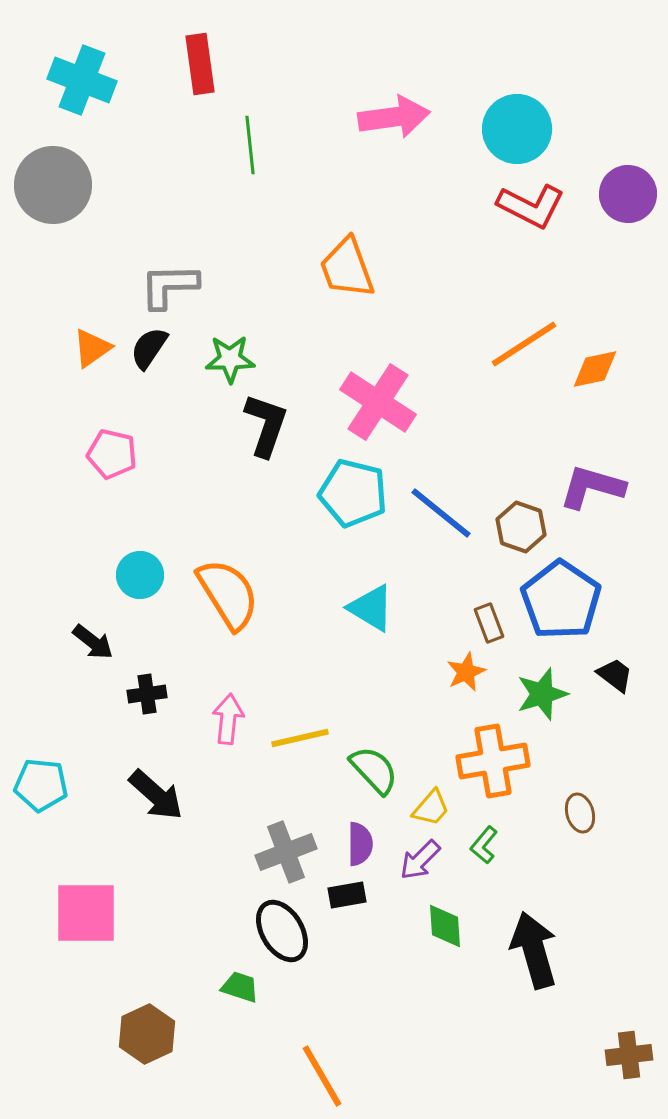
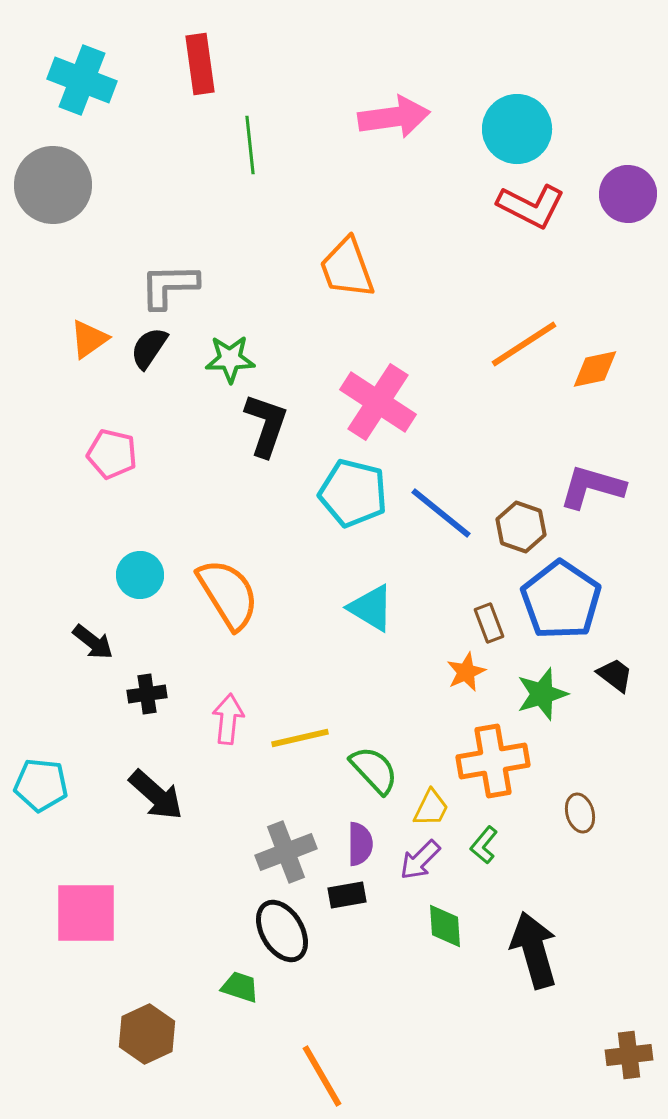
orange triangle at (92, 348): moved 3 px left, 9 px up
yellow trapezoid at (431, 808): rotated 15 degrees counterclockwise
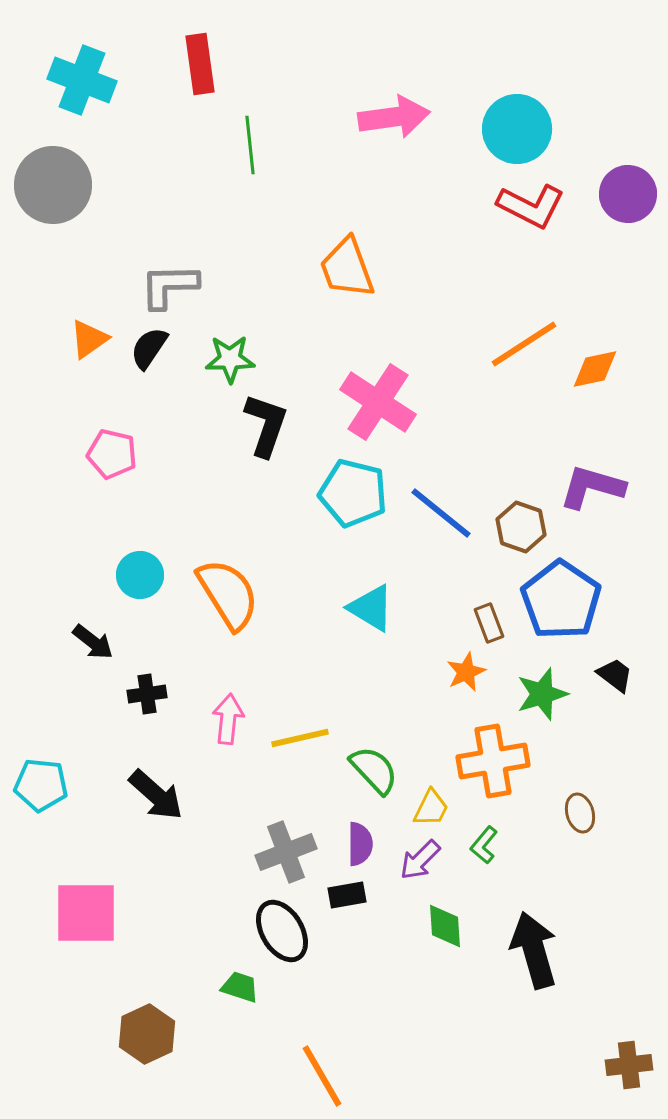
brown cross at (629, 1055): moved 10 px down
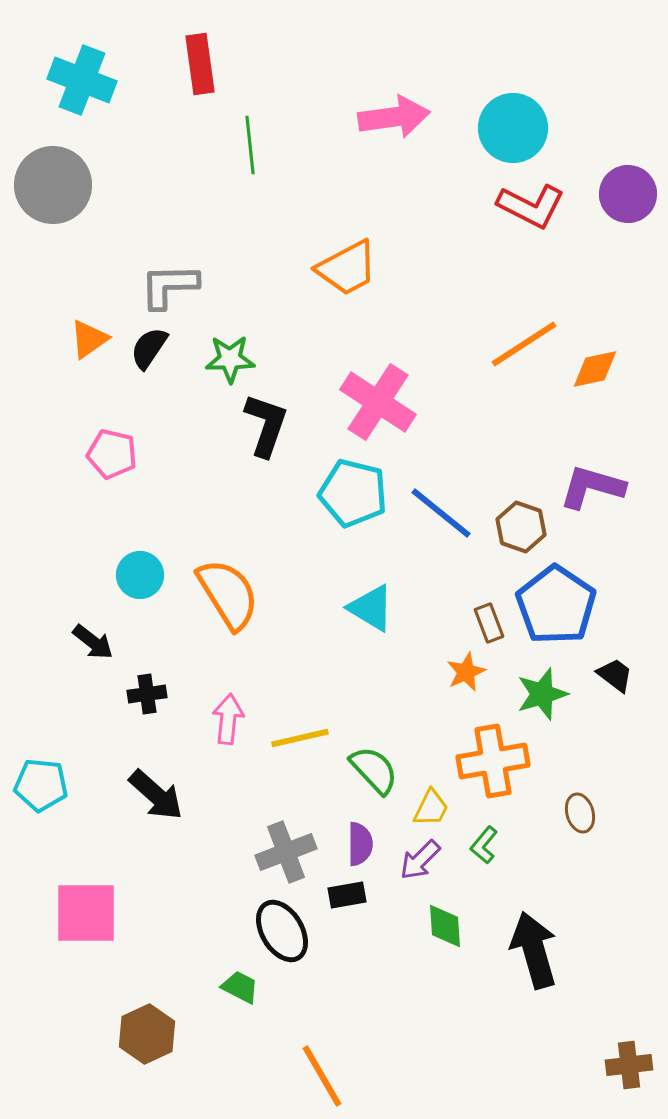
cyan circle at (517, 129): moved 4 px left, 1 px up
orange trapezoid at (347, 268): rotated 98 degrees counterclockwise
blue pentagon at (561, 600): moved 5 px left, 5 px down
green trapezoid at (240, 987): rotated 9 degrees clockwise
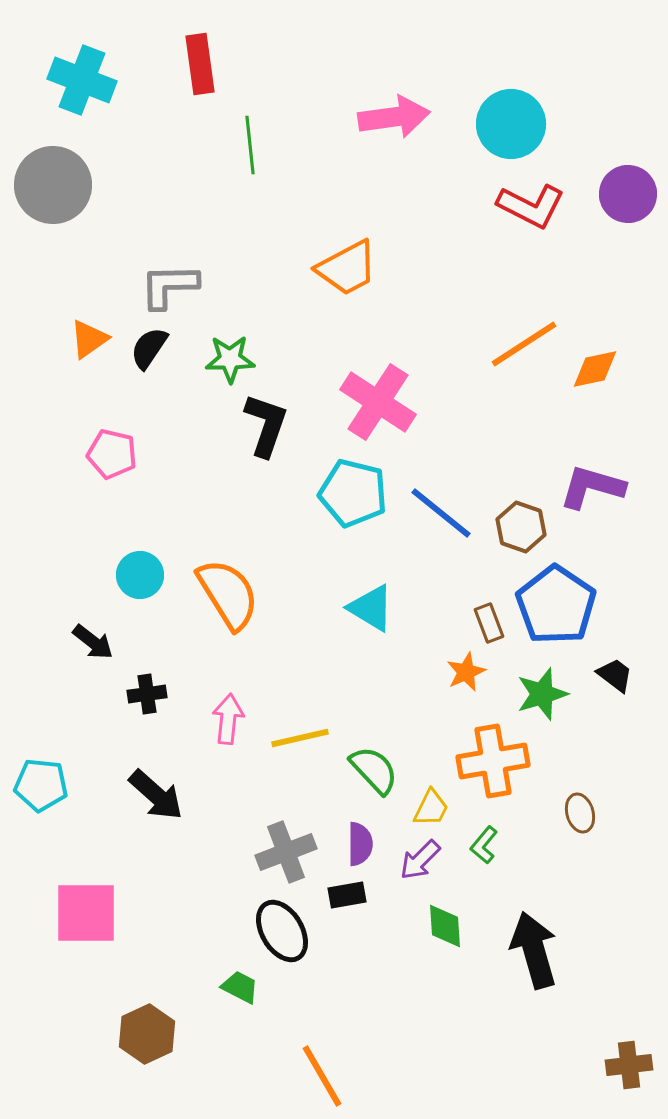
cyan circle at (513, 128): moved 2 px left, 4 px up
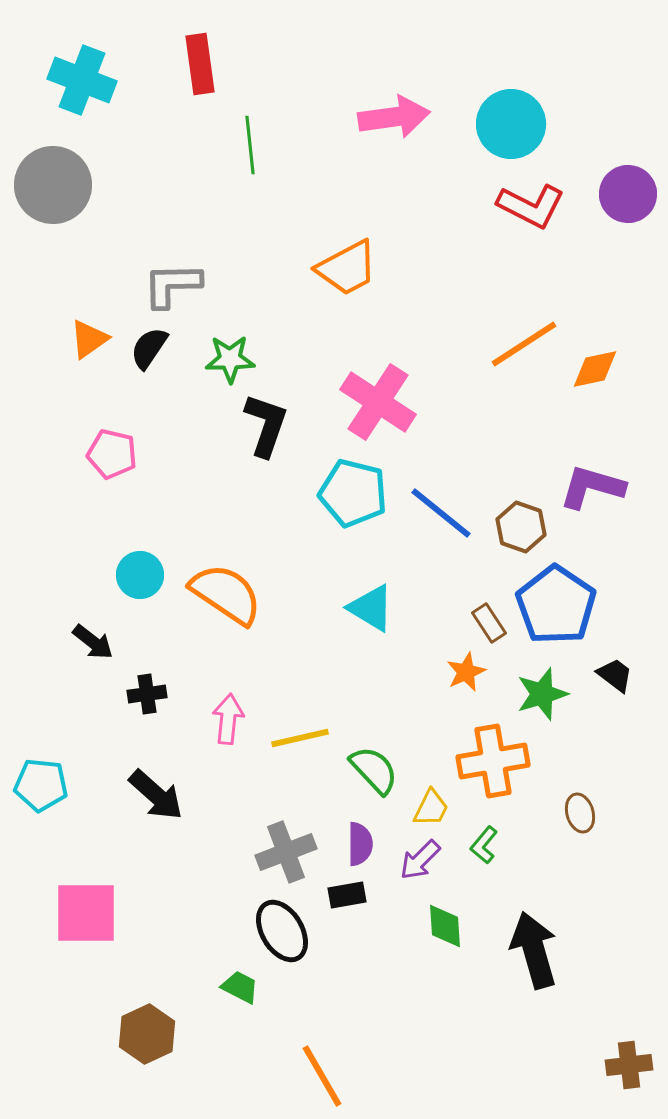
gray L-shape at (169, 286): moved 3 px right, 1 px up
orange semicircle at (228, 594): moved 2 px left; rotated 24 degrees counterclockwise
brown rectangle at (489, 623): rotated 12 degrees counterclockwise
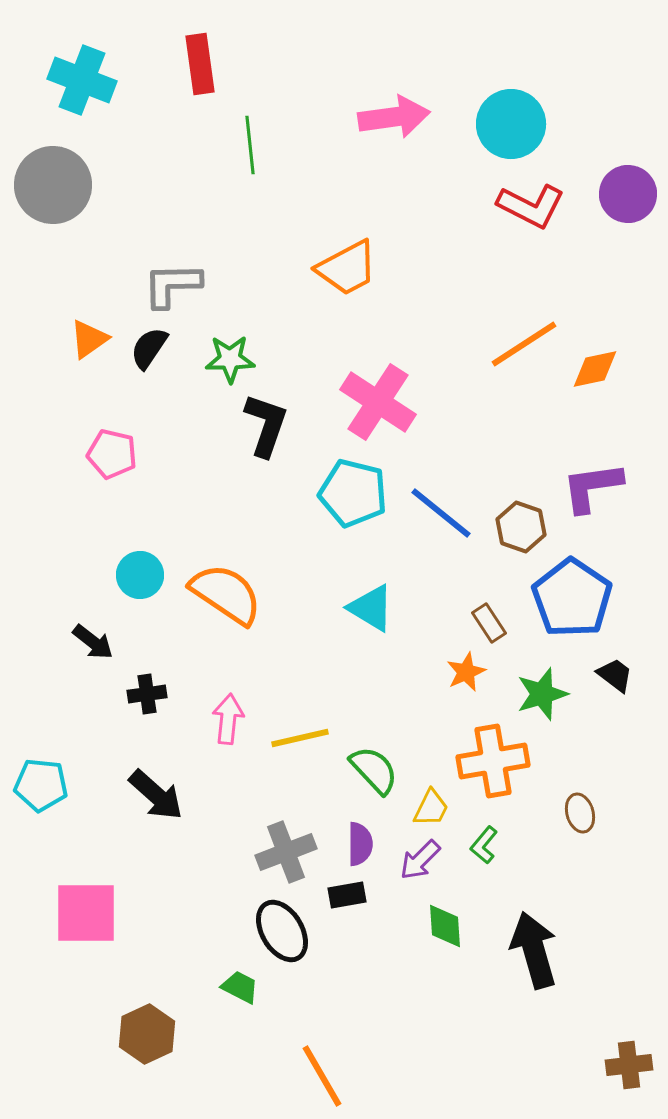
purple L-shape at (592, 487): rotated 24 degrees counterclockwise
blue pentagon at (556, 605): moved 16 px right, 7 px up
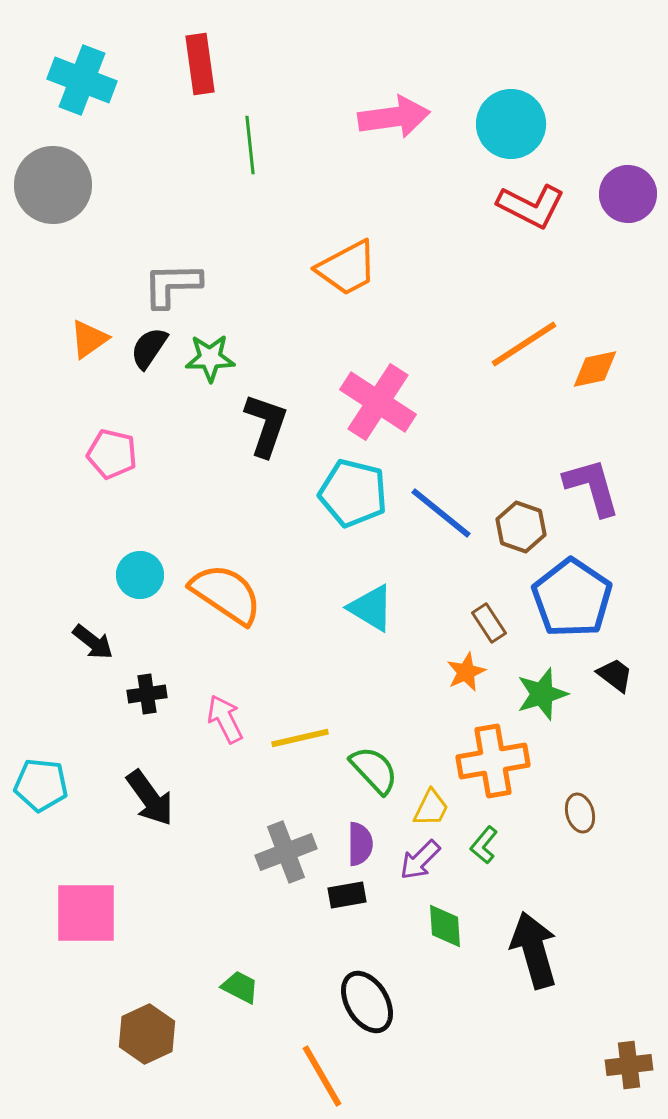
green star at (230, 359): moved 20 px left, 1 px up
purple L-shape at (592, 487): rotated 82 degrees clockwise
pink arrow at (228, 719): moved 3 px left; rotated 33 degrees counterclockwise
black arrow at (156, 795): moved 6 px left, 3 px down; rotated 12 degrees clockwise
black ellipse at (282, 931): moved 85 px right, 71 px down
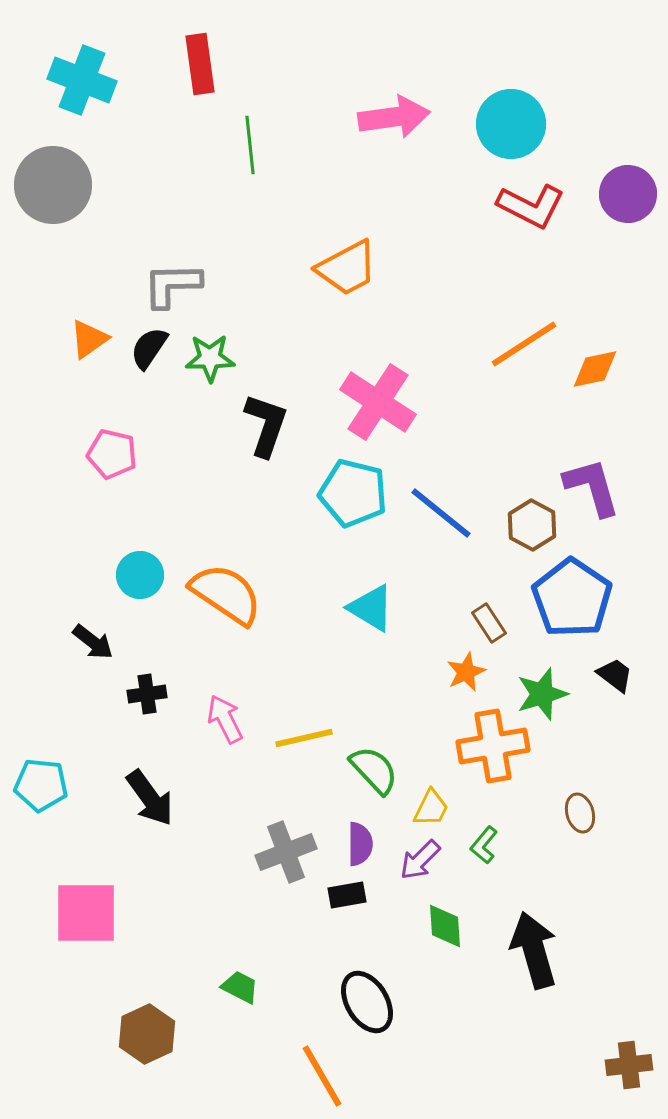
brown hexagon at (521, 527): moved 11 px right, 2 px up; rotated 9 degrees clockwise
yellow line at (300, 738): moved 4 px right
orange cross at (493, 761): moved 15 px up
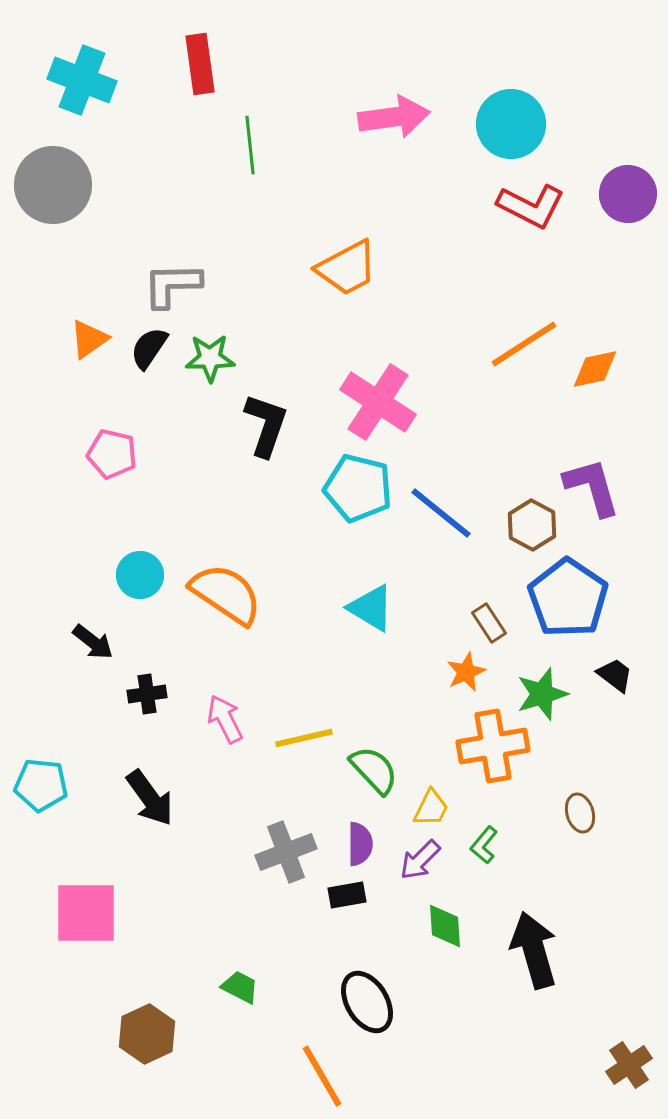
cyan pentagon at (353, 493): moved 5 px right, 5 px up
blue pentagon at (572, 598): moved 4 px left
brown cross at (629, 1065): rotated 27 degrees counterclockwise
